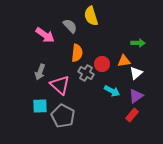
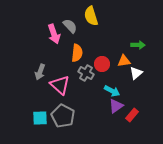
pink arrow: moved 9 px right, 1 px up; rotated 36 degrees clockwise
green arrow: moved 2 px down
purple triangle: moved 20 px left, 10 px down
cyan square: moved 12 px down
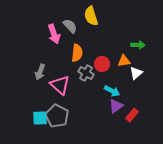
gray pentagon: moved 6 px left
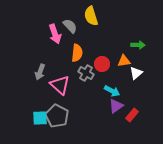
pink arrow: moved 1 px right
